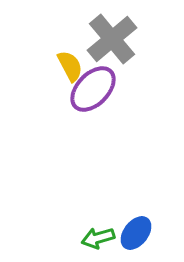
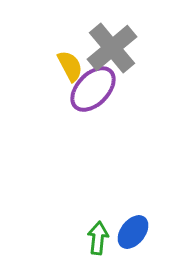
gray cross: moved 9 px down
blue ellipse: moved 3 px left, 1 px up
green arrow: rotated 112 degrees clockwise
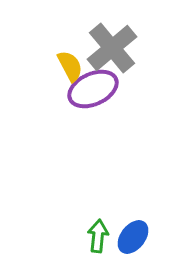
purple ellipse: rotated 21 degrees clockwise
blue ellipse: moved 5 px down
green arrow: moved 2 px up
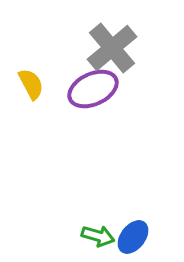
yellow semicircle: moved 39 px left, 18 px down
green arrow: rotated 100 degrees clockwise
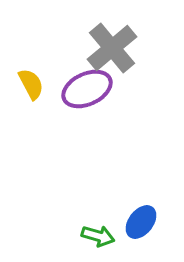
purple ellipse: moved 6 px left
blue ellipse: moved 8 px right, 15 px up
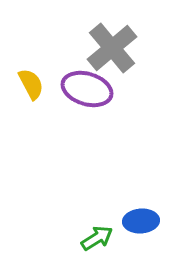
purple ellipse: rotated 42 degrees clockwise
blue ellipse: moved 1 px up; rotated 48 degrees clockwise
green arrow: moved 1 px left, 2 px down; rotated 48 degrees counterclockwise
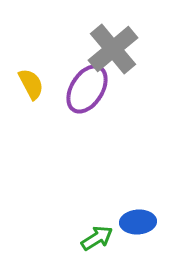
gray cross: moved 1 px right, 1 px down
purple ellipse: rotated 75 degrees counterclockwise
blue ellipse: moved 3 px left, 1 px down
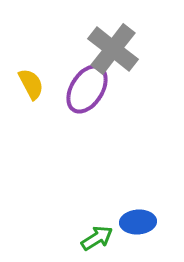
gray cross: rotated 12 degrees counterclockwise
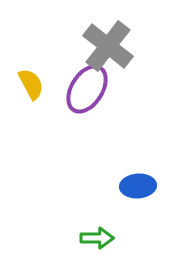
gray cross: moved 5 px left, 3 px up
blue ellipse: moved 36 px up
green arrow: rotated 32 degrees clockwise
